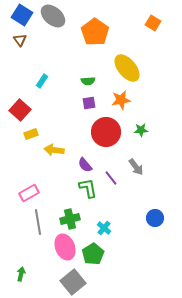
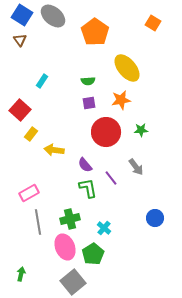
yellow rectangle: rotated 32 degrees counterclockwise
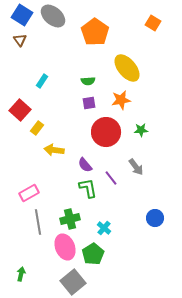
yellow rectangle: moved 6 px right, 6 px up
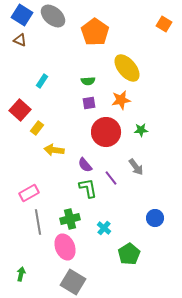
orange square: moved 11 px right, 1 px down
brown triangle: rotated 32 degrees counterclockwise
green pentagon: moved 36 px right
gray square: rotated 20 degrees counterclockwise
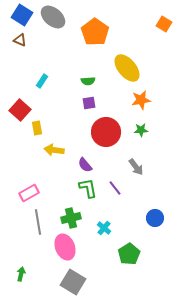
gray ellipse: moved 1 px down
orange star: moved 20 px right
yellow rectangle: rotated 48 degrees counterclockwise
purple line: moved 4 px right, 10 px down
green cross: moved 1 px right, 1 px up
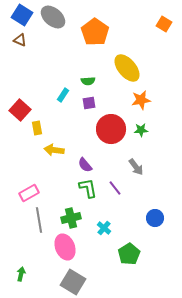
cyan rectangle: moved 21 px right, 14 px down
red circle: moved 5 px right, 3 px up
gray line: moved 1 px right, 2 px up
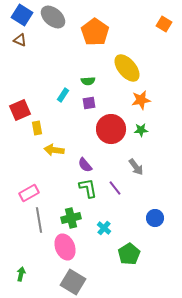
red square: rotated 25 degrees clockwise
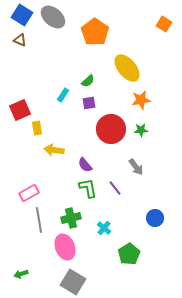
green semicircle: rotated 40 degrees counterclockwise
green arrow: rotated 120 degrees counterclockwise
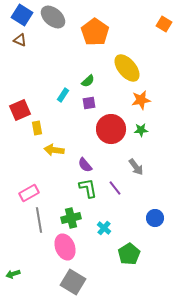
green arrow: moved 8 px left
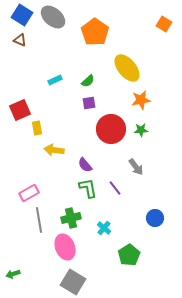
cyan rectangle: moved 8 px left, 15 px up; rotated 32 degrees clockwise
green pentagon: moved 1 px down
